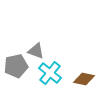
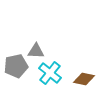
gray triangle: rotated 18 degrees counterclockwise
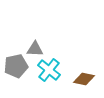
gray triangle: moved 1 px left, 2 px up
cyan cross: moved 1 px left, 3 px up
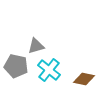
gray triangle: moved 1 px right, 3 px up; rotated 18 degrees counterclockwise
gray pentagon: rotated 25 degrees clockwise
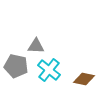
gray triangle: rotated 18 degrees clockwise
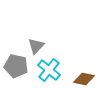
gray triangle: rotated 48 degrees counterclockwise
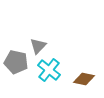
gray triangle: moved 2 px right
gray pentagon: moved 4 px up
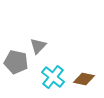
cyan cross: moved 4 px right, 7 px down
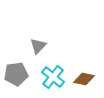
gray pentagon: moved 12 px down; rotated 20 degrees counterclockwise
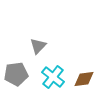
brown diamond: rotated 20 degrees counterclockwise
